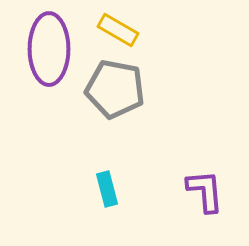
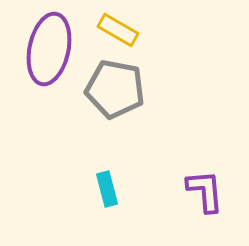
purple ellipse: rotated 12 degrees clockwise
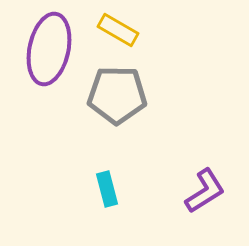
gray pentagon: moved 2 px right, 6 px down; rotated 10 degrees counterclockwise
purple L-shape: rotated 63 degrees clockwise
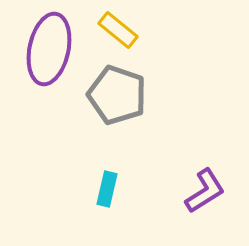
yellow rectangle: rotated 9 degrees clockwise
gray pentagon: rotated 18 degrees clockwise
cyan rectangle: rotated 28 degrees clockwise
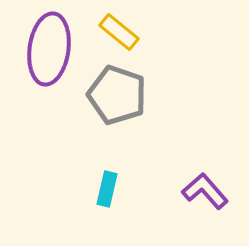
yellow rectangle: moved 1 px right, 2 px down
purple ellipse: rotated 4 degrees counterclockwise
purple L-shape: rotated 99 degrees counterclockwise
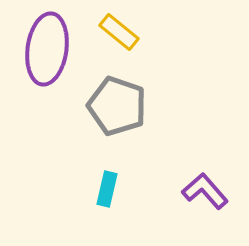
purple ellipse: moved 2 px left
gray pentagon: moved 11 px down
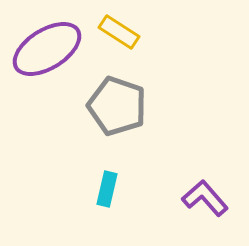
yellow rectangle: rotated 6 degrees counterclockwise
purple ellipse: rotated 50 degrees clockwise
purple L-shape: moved 7 px down
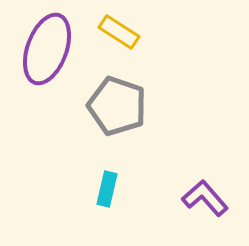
purple ellipse: rotated 38 degrees counterclockwise
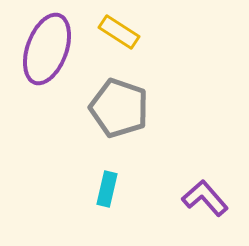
gray pentagon: moved 2 px right, 2 px down
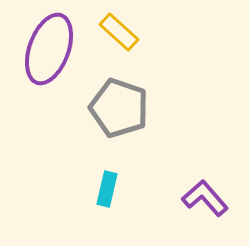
yellow rectangle: rotated 9 degrees clockwise
purple ellipse: moved 2 px right
